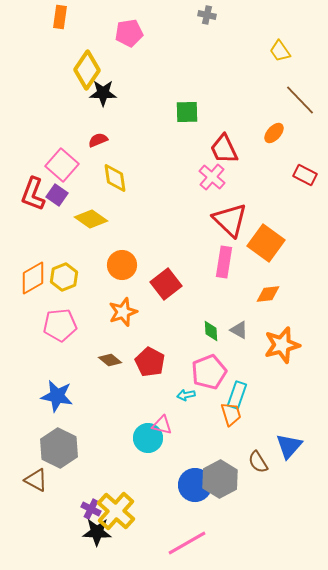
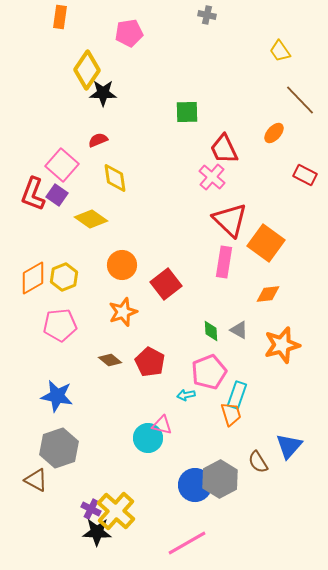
gray hexagon at (59, 448): rotated 15 degrees clockwise
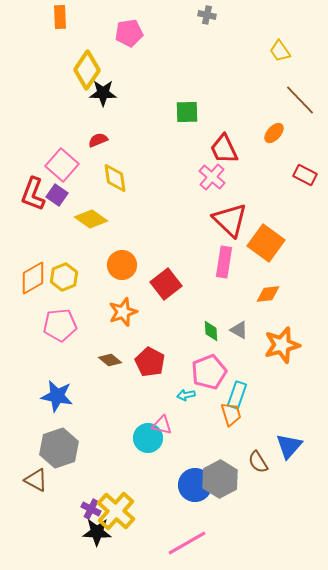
orange rectangle at (60, 17): rotated 10 degrees counterclockwise
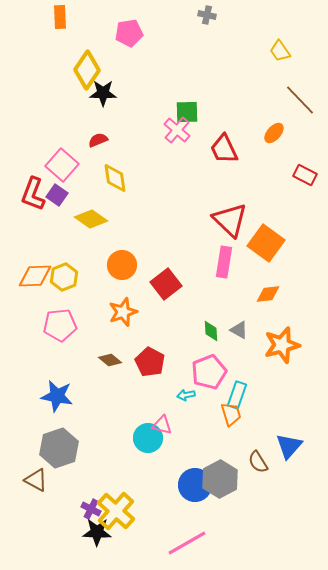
pink cross at (212, 177): moved 35 px left, 47 px up
orange diamond at (33, 278): moved 2 px right, 2 px up; rotated 28 degrees clockwise
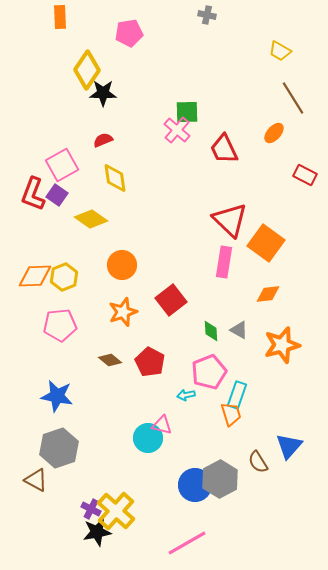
yellow trapezoid at (280, 51): rotated 25 degrees counterclockwise
brown line at (300, 100): moved 7 px left, 2 px up; rotated 12 degrees clockwise
red semicircle at (98, 140): moved 5 px right
pink square at (62, 165): rotated 20 degrees clockwise
red square at (166, 284): moved 5 px right, 16 px down
black star at (97, 532): rotated 12 degrees counterclockwise
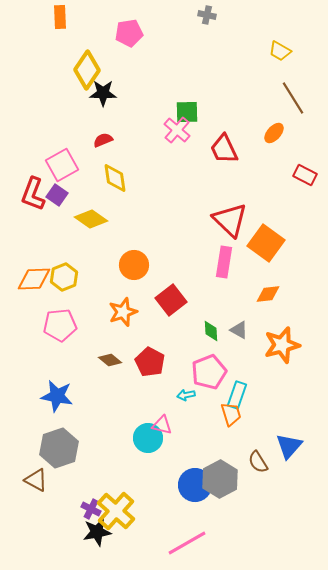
orange circle at (122, 265): moved 12 px right
orange diamond at (35, 276): moved 1 px left, 3 px down
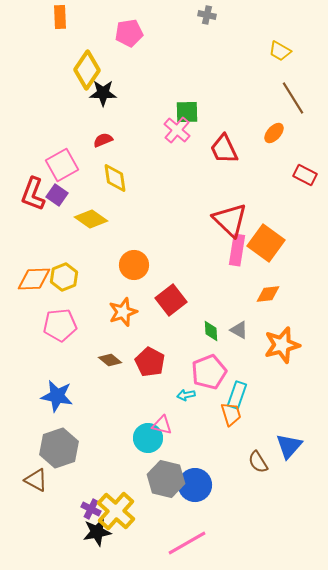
pink rectangle at (224, 262): moved 13 px right, 12 px up
gray hexagon at (220, 479): moved 54 px left; rotated 18 degrees counterclockwise
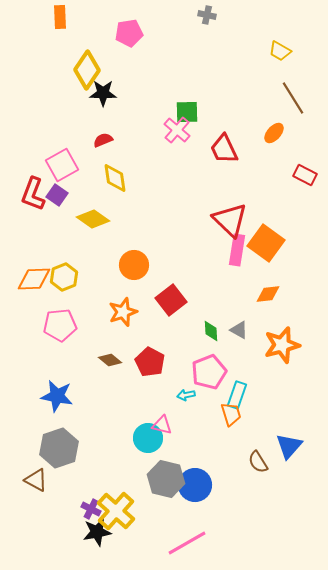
yellow diamond at (91, 219): moved 2 px right
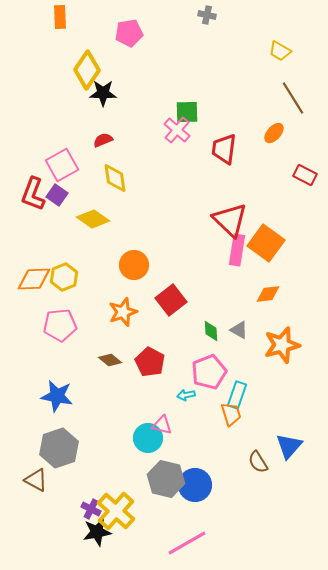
red trapezoid at (224, 149): rotated 32 degrees clockwise
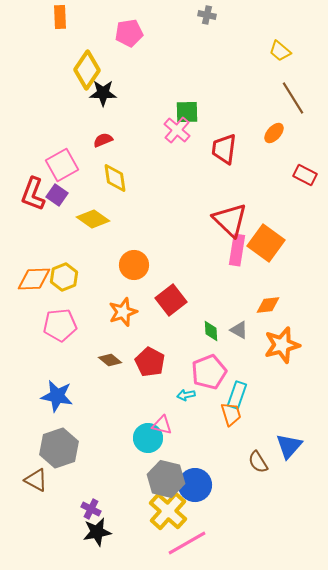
yellow trapezoid at (280, 51): rotated 10 degrees clockwise
orange diamond at (268, 294): moved 11 px down
yellow cross at (116, 511): moved 52 px right
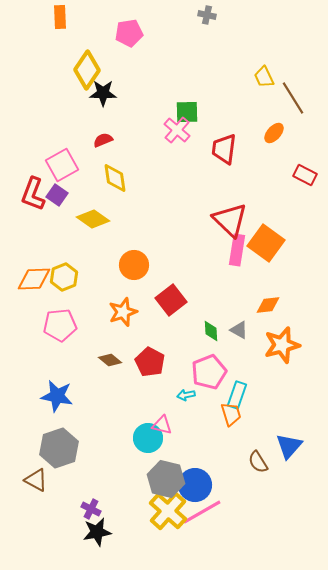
yellow trapezoid at (280, 51): moved 16 px left, 26 px down; rotated 25 degrees clockwise
pink line at (187, 543): moved 15 px right, 31 px up
